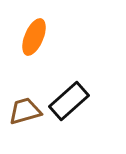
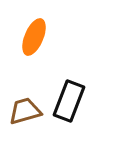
black rectangle: rotated 27 degrees counterclockwise
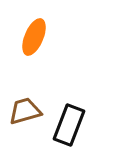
black rectangle: moved 24 px down
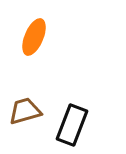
black rectangle: moved 3 px right
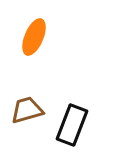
brown trapezoid: moved 2 px right, 1 px up
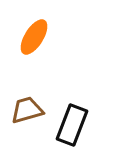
orange ellipse: rotated 9 degrees clockwise
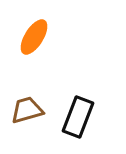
black rectangle: moved 6 px right, 8 px up
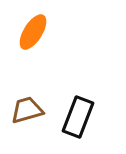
orange ellipse: moved 1 px left, 5 px up
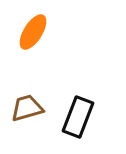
brown trapezoid: moved 2 px up
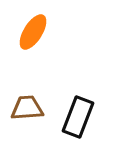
brown trapezoid: rotated 12 degrees clockwise
